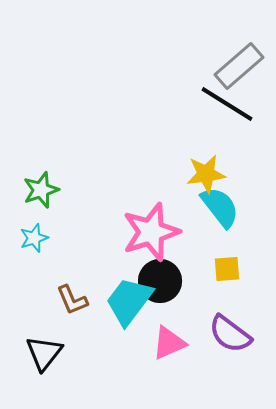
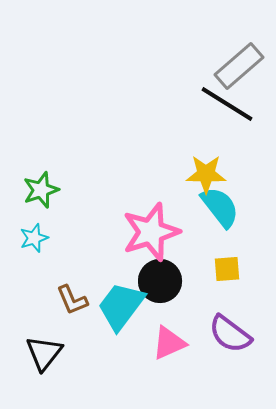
yellow star: rotated 9 degrees clockwise
cyan trapezoid: moved 8 px left, 5 px down
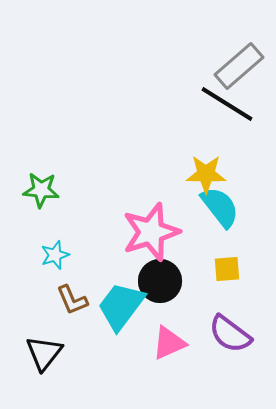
green star: rotated 24 degrees clockwise
cyan star: moved 21 px right, 17 px down
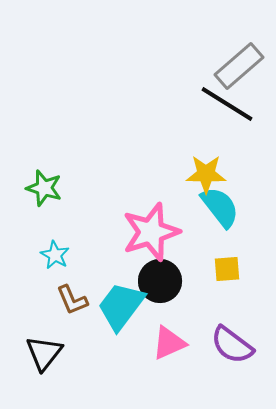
green star: moved 3 px right, 2 px up; rotated 12 degrees clockwise
cyan star: rotated 24 degrees counterclockwise
purple semicircle: moved 2 px right, 11 px down
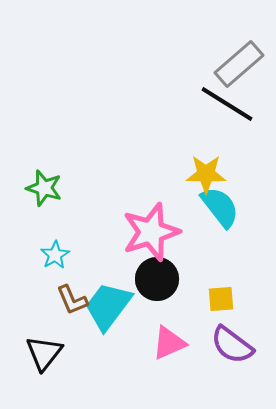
gray rectangle: moved 2 px up
cyan star: rotated 12 degrees clockwise
yellow square: moved 6 px left, 30 px down
black circle: moved 3 px left, 2 px up
cyan trapezoid: moved 13 px left
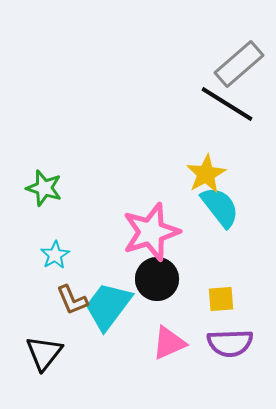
yellow star: rotated 30 degrees counterclockwise
purple semicircle: moved 2 px left, 2 px up; rotated 39 degrees counterclockwise
